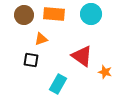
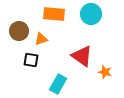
brown circle: moved 5 px left, 16 px down
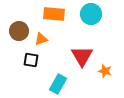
red triangle: rotated 25 degrees clockwise
orange star: moved 1 px up
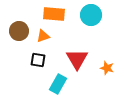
cyan circle: moved 1 px down
orange triangle: moved 2 px right, 3 px up
red triangle: moved 5 px left, 3 px down
black square: moved 7 px right
orange star: moved 2 px right, 3 px up
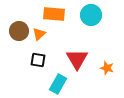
orange triangle: moved 4 px left, 2 px up; rotated 24 degrees counterclockwise
